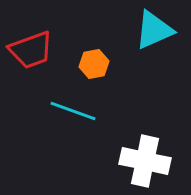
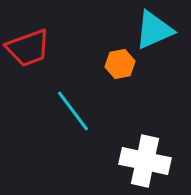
red trapezoid: moved 3 px left, 2 px up
orange hexagon: moved 26 px right
cyan line: rotated 33 degrees clockwise
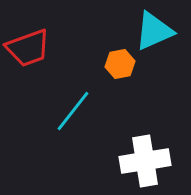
cyan triangle: moved 1 px down
cyan line: rotated 75 degrees clockwise
white cross: rotated 21 degrees counterclockwise
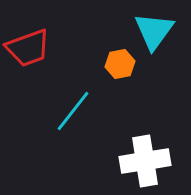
cyan triangle: rotated 30 degrees counterclockwise
